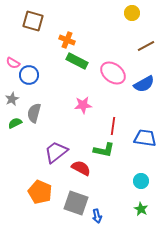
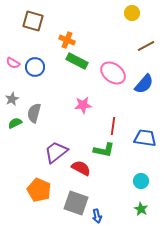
blue circle: moved 6 px right, 8 px up
blue semicircle: rotated 20 degrees counterclockwise
orange pentagon: moved 1 px left, 2 px up
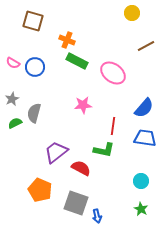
blue semicircle: moved 24 px down
orange pentagon: moved 1 px right
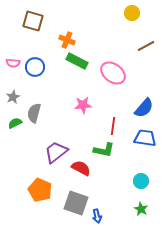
pink semicircle: rotated 24 degrees counterclockwise
gray star: moved 1 px right, 2 px up
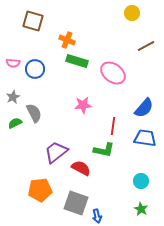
green rectangle: rotated 10 degrees counterclockwise
blue circle: moved 2 px down
gray semicircle: rotated 138 degrees clockwise
orange pentagon: rotated 30 degrees counterclockwise
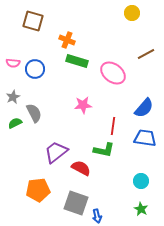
brown line: moved 8 px down
orange pentagon: moved 2 px left
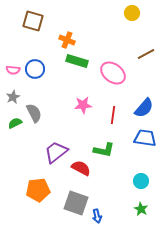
pink semicircle: moved 7 px down
red line: moved 11 px up
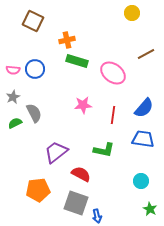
brown square: rotated 10 degrees clockwise
orange cross: rotated 35 degrees counterclockwise
blue trapezoid: moved 2 px left, 1 px down
red semicircle: moved 6 px down
green star: moved 9 px right
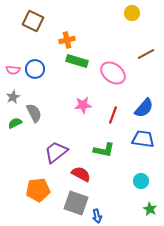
red line: rotated 12 degrees clockwise
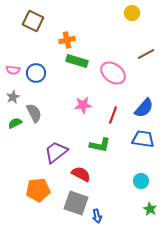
blue circle: moved 1 px right, 4 px down
green L-shape: moved 4 px left, 5 px up
